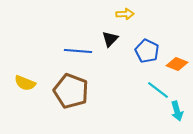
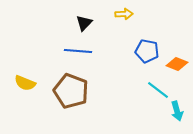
yellow arrow: moved 1 px left
black triangle: moved 26 px left, 16 px up
blue pentagon: rotated 15 degrees counterclockwise
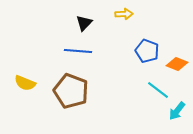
blue pentagon: rotated 10 degrees clockwise
cyan arrow: rotated 54 degrees clockwise
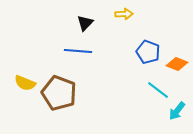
black triangle: moved 1 px right
blue pentagon: moved 1 px right, 1 px down
brown pentagon: moved 12 px left, 2 px down
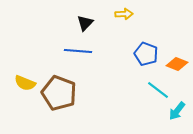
blue pentagon: moved 2 px left, 2 px down
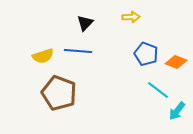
yellow arrow: moved 7 px right, 3 px down
orange diamond: moved 1 px left, 2 px up
yellow semicircle: moved 18 px right, 27 px up; rotated 40 degrees counterclockwise
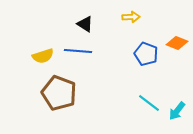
black triangle: moved 1 px down; rotated 42 degrees counterclockwise
orange diamond: moved 1 px right, 19 px up
cyan line: moved 9 px left, 13 px down
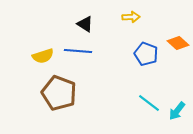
orange diamond: moved 1 px right; rotated 20 degrees clockwise
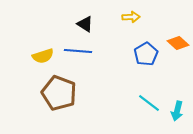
blue pentagon: rotated 20 degrees clockwise
cyan arrow: rotated 24 degrees counterclockwise
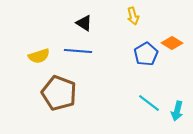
yellow arrow: moved 2 px right, 1 px up; rotated 78 degrees clockwise
black triangle: moved 1 px left, 1 px up
orange diamond: moved 6 px left; rotated 10 degrees counterclockwise
yellow semicircle: moved 4 px left
